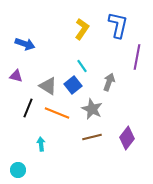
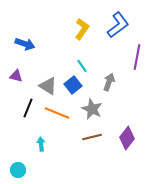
blue L-shape: rotated 40 degrees clockwise
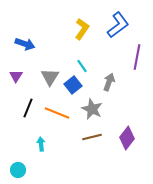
purple triangle: rotated 48 degrees clockwise
gray triangle: moved 2 px right, 9 px up; rotated 30 degrees clockwise
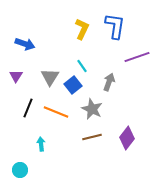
blue L-shape: moved 3 px left, 1 px down; rotated 44 degrees counterclockwise
yellow L-shape: rotated 10 degrees counterclockwise
purple line: rotated 60 degrees clockwise
orange line: moved 1 px left, 1 px up
cyan circle: moved 2 px right
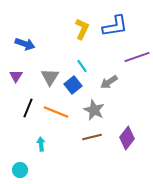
blue L-shape: rotated 72 degrees clockwise
gray arrow: rotated 144 degrees counterclockwise
gray star: moved 2 px right, 1 px down
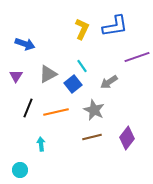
gray triangle: moved 2 px left, 3 px up; rotated 30 degrees clockwise
blue square: moved 1 px up
orange line: rotated 35 degrees counterclockwise
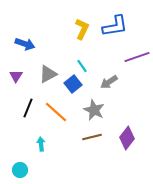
orange line: rotated 55 degrees clockwise
